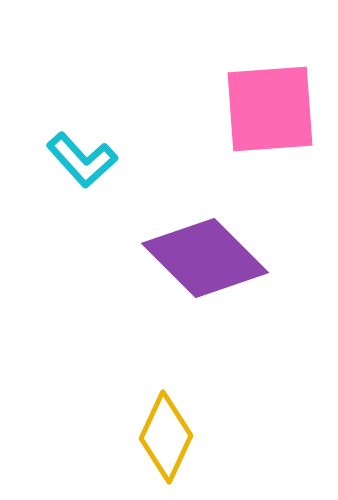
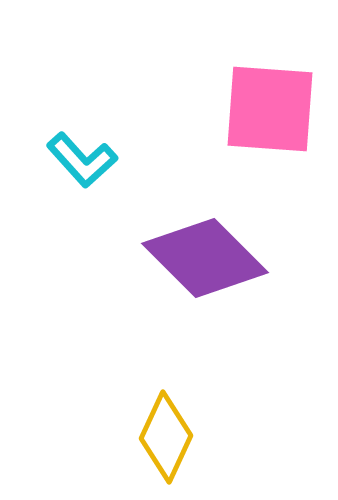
pink square: rotated 8 degrees clockwise
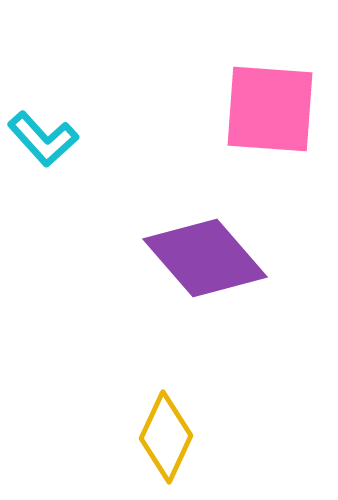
cyan L-shape: moved 39 px left, 21 px up
purple diamond: rotated 4 degrees clockwise
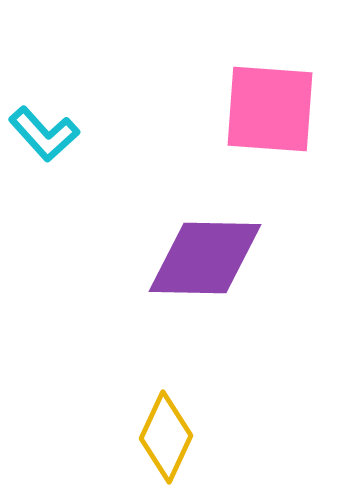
cyan L-shape: moved 1 px right, 5 px up
purple diamond: rotated 48 degrees counterclockwise
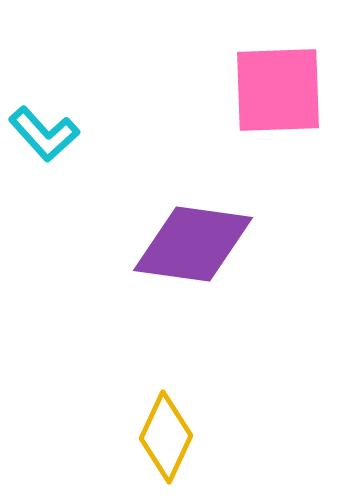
pink square: moved 8 px right, 19 px up; rotated 6 degrees counterclockwise
purple diamond: moved 12 px left, 14 px up; rotated 7 degrees clockwise
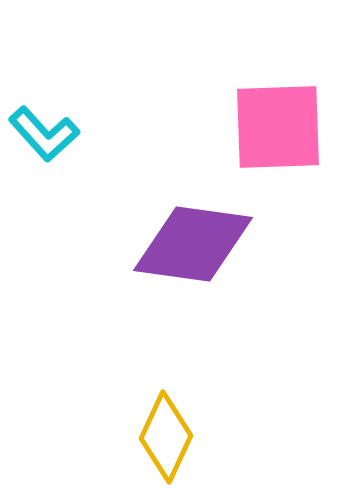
pink square: moved 37 px down
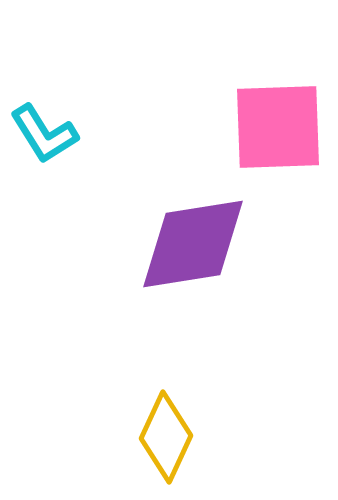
cyan L-shape: rotated 10 degrees clockwise
purple diamond: rotated 17 degrees counterclockwise
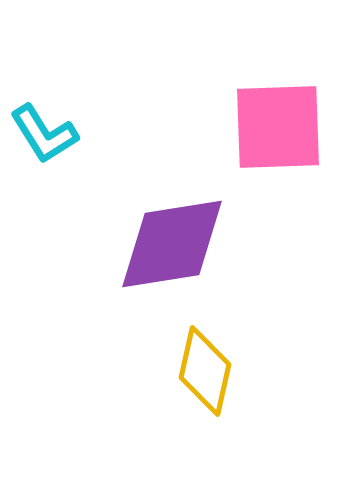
purple diamond: moved 21 px left
yellow diamond: moved 39 px right, 66 px up; rotated 12 degrees counterclockwise
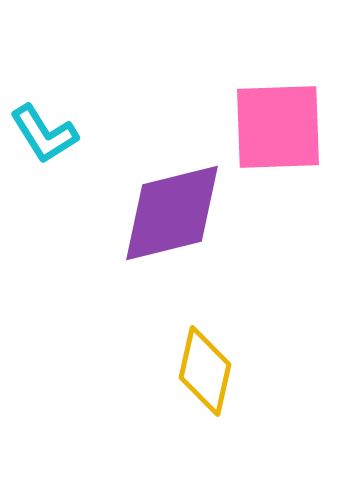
purple diamond: moved 31 px up; rotated 5 degrees counterclockwise
